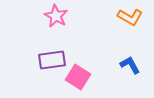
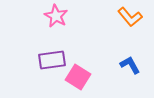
orange L-shape: rotated 20 degrees clockwise
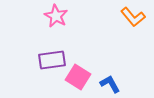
orange L-shape: moved 3 px right
blue L-shape: moved 20 px left, 19 px down
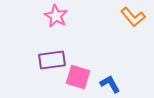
pink square: rotated 15 degrees counterclockwise
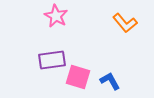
orange L-shape: moved 8 px left, 6 px down
blue L-shape: moved 3 px up
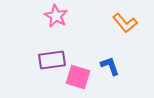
blue L-shape: moved 15 px up; rotated 10 degrees clockwise
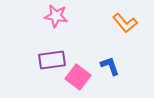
pink star: rotated 20 degrees counterclockwise
pink square: rotated 20 degrees clockwise
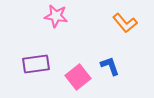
purple rectangle: moved 16 px left, 4 px down
pink square: rotated 15 degrees clockwise
